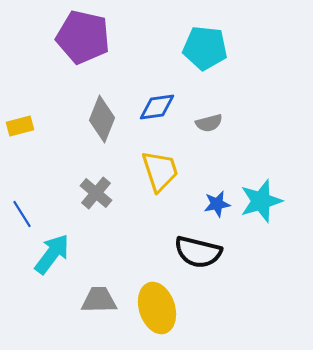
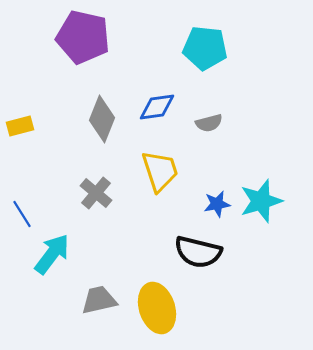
gray trapezoid: rotated 12 degrees counterclockwise
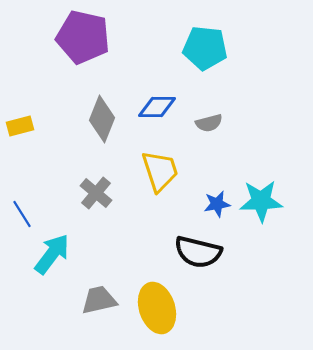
blue diamond: rotated 9 degrees clockwise
cyan star: rotated 15 degrees clockwise
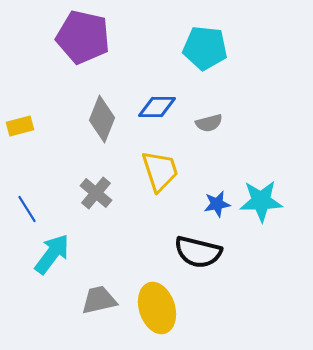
blue line: moved 5 px right, 5 px up
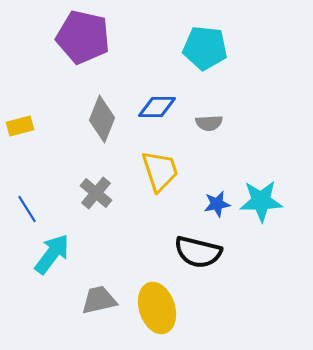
gray semicircle: rotated 12 degrees clockwise
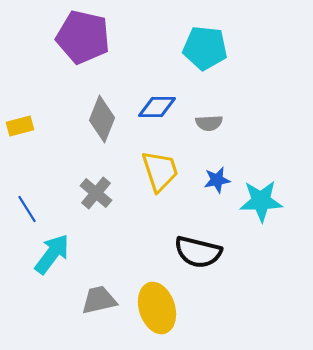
blue star: moved 24 px up
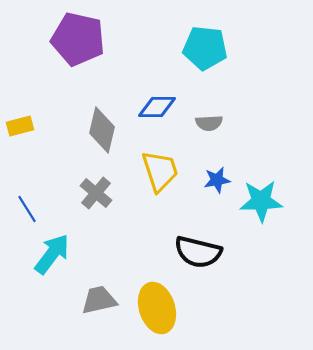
purple pentagon: moved 5 px left, 2 px down
gray diamond: moved 11 px down; rotated 9 degrees counterclockwise
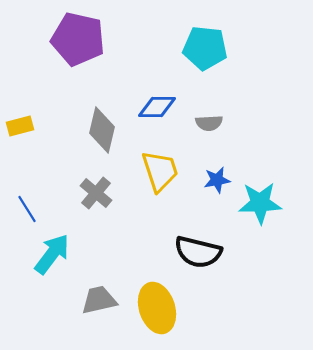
cyan star: moved 1 px left, 2 px down
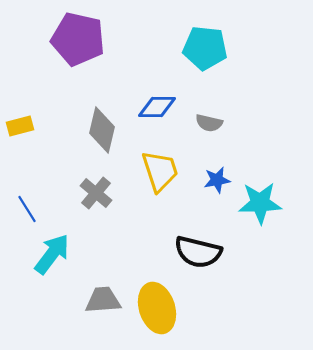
gray semicircle: rotated 16 degrees clockwise
gray trapezoid: moved 4 px right; rotated 9 degrees clockwise
